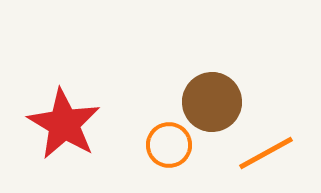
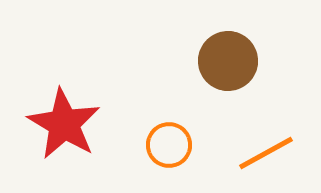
brown circle: moved 16 px right, 41 px up
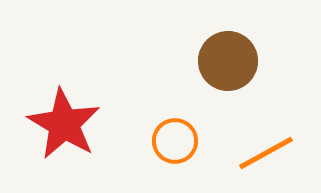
orange circle: moved 6 px right, 4 px up
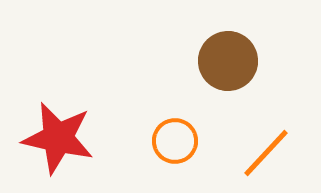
red star: moved 6 px left, 14 px down; rotated 18 degrees counterclockwise
orange line: rotated 18 degrees counterclockwise
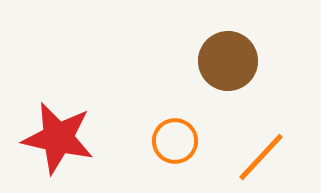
orange line: moved 5 px left, 4 px down
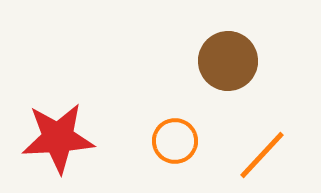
red star: rotated 16 degrees counterclockwise
orange line: moved 1 px right, 2 px up
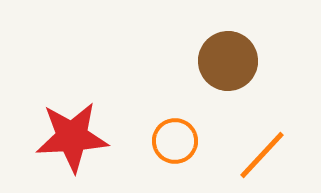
red star: moved 14 px right, 1 px up
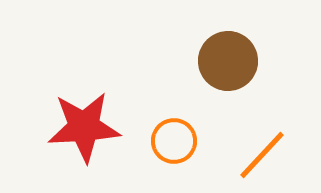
red star: moved 12 px right, 10 px up
orange circle: moved 1 px left
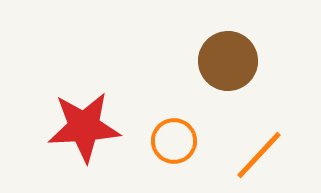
orange line: moved 3 px left
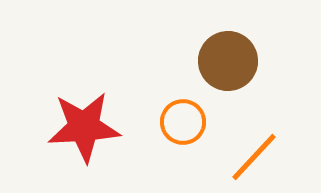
orange circle: moved 9 px right, 19 px up
orange line: moved 5 px left, 2 px down
